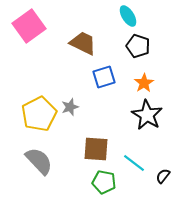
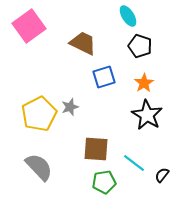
black pentagon: moved 2 px right
gray semicircle: moved 6 px down
black semicircle: moved 1 px left, 1 px up
green pentagon: rotated 20 degrees counterclockwise
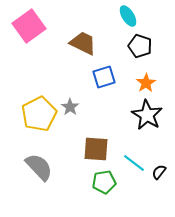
orange star: moved 2 px right
gray star: rotated 18 degrees counterclockwise
black semicircle: moved 3 px left, 3 px up
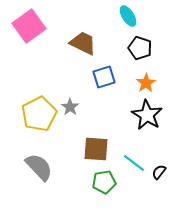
black pentagon: moved 2 px down
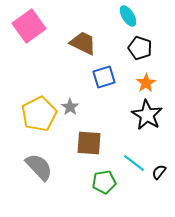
brown square: moved 7 px left, 6 px up
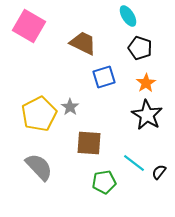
pink square: rotated 24 degrees counterclockwise
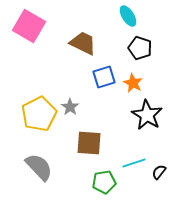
orange star: moved 13 px left; rotated 12 degrees counterclockwise
cyan line: rotated 55 degrees counterclockwise
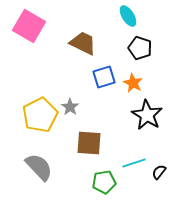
yellow pentagon: moved 1 px right, 1 px down
